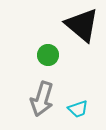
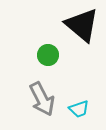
gray arrow: rotated 44 degrees counterclockwise
cyan trapezoid: moved 1 px right
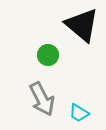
cyan trapezoid: moved 4 px down; rotated 50 degrees clockwise
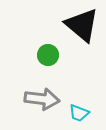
gray arrow: rotated 56 degrees counterclockwise
cyan trapezoid: rotated 10 degrees counterclockwise
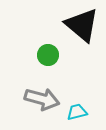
gray arrow: rotated 8 degrees clockwise
cyan trapezoid: moved 2 px left, 1 px up; rotated 145 degrees clockwise
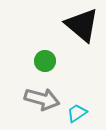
green circle: moved 3 px left, 6 px down
cyan trapezoid: moved 1 px down; rotated 20 degrees counterclockwise
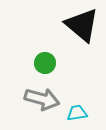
green circle: moved 2 px down
cyan trapezoid: rotated 25 degrees clockwise
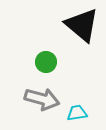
green circle: moved 1 px right, 1 px up
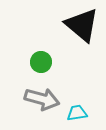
green circle: moved 5 px left
